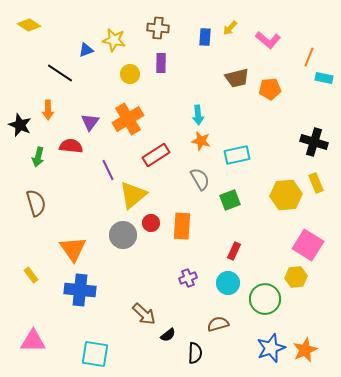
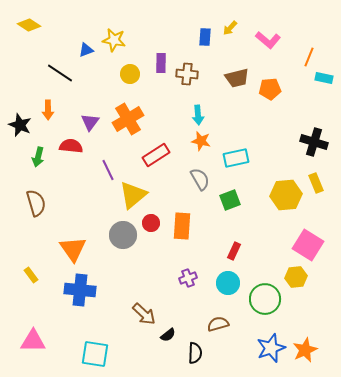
brown cross at (158, 28): moved 29 px right, 46 px down
cyan rectangle at (237, 155): moved 1 px left, 3 px down
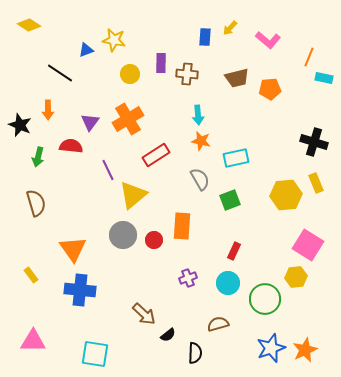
red circle at (151, 223): moved 3 px right, 17 px down
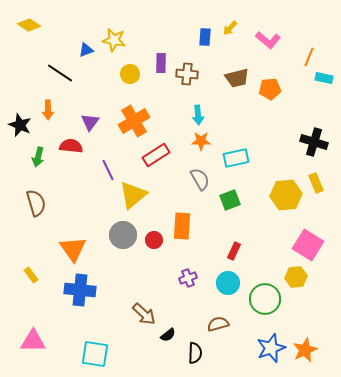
orange cross at (128, 119): moved 6 px right, 2 px down
orange star at (201, 141): rotated 12 degrees counterclockwise
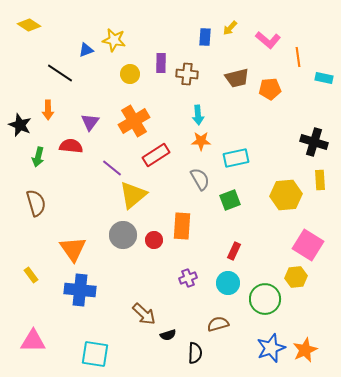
orange line at (309, 57): moved 11 px left; rotated 30 degrees counterclockwise
purple line at (108, 170): moved 4 px right, 2 px up; rotated 25 degrees counterclockwise
yellow rectangle at (316, 183): moved 4 px right, 3 px up; rotated 18 degrees clockwise
black semicircle at (168, 335): rotated 21 degrees clockwise
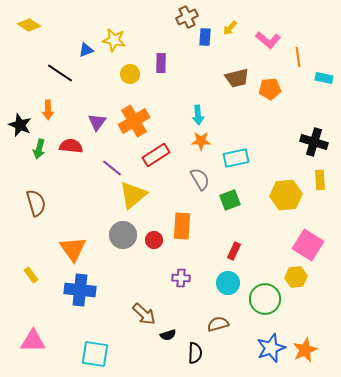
brown cross at (187, 74): moved 57 px up; rotated 30 degrees counterclockwise
purple triangle at (90, 122): moved 7 px right
green arrow at (38, 157): moved 1 px right, 8 px up
purple cross at (188, 278): moved 7 px left; rotated 24 degrees clockwise
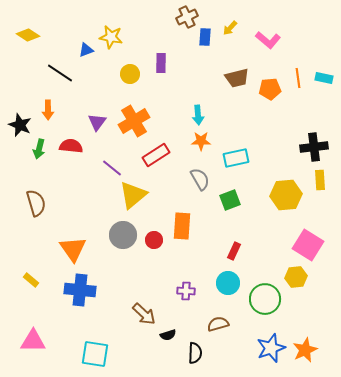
yellow diamond at (29, 25): moved 1 px left, 10 px down
yellow star at (114, 40): moved 3 px left, 3 px up
orange line at (298, 57): moved 21 px down
black cross at (314, 142): moved 5 px down; rotated 24 degrees counterclockwise
yellow rectangle at (31, 275): moved 5 px down; rotated 14 degrees counterclockwise
purple cross at (181, 278): moved 5 px right, 13 px down
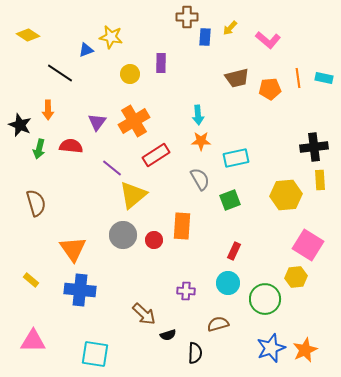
brown cross at (187, 17): rotated 25 degrees clockwise
